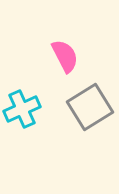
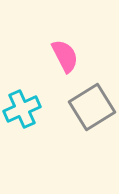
gray square: moved 2 px right
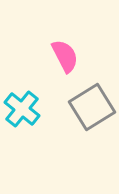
cyan cross: rotated 27 degrees counterclockwise
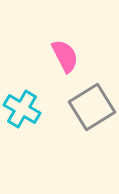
cyan cross: rotated 9 degrees counterclockwise
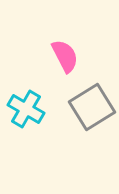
cyan cross: moved 4 px right
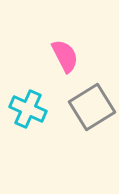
cyan cross: moved 2 px right; rotated 6 degrees counterclockwise
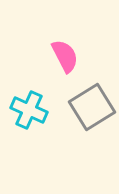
cyan cross: moved 1 px right, 1 px down
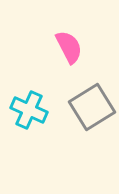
pink semicircle: moved 4 px right, 9 px up
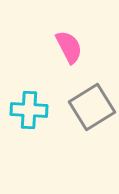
cyan cross: rotated 21 degrees counterclockwise
